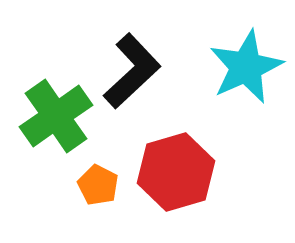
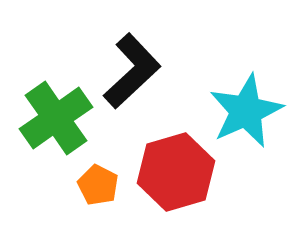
cyan star: moved 44 px down
green cross: moved 2 px down
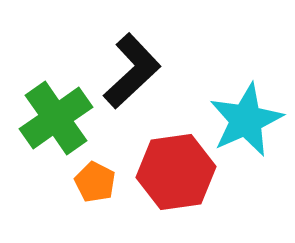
cyan star: moved 9 px down
red hexagon: rotated 8 degrees clockwise
orange pentagon: moved 3 px left, 3 px up
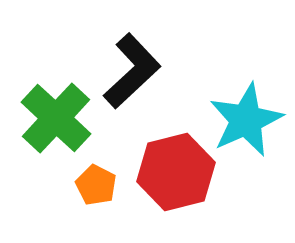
green cross: rotated 12 degrees counterclockwise
red hexagon: rotated 6 degrees counterclockwise
orange pentagon: moved 1 px right, 3 px down
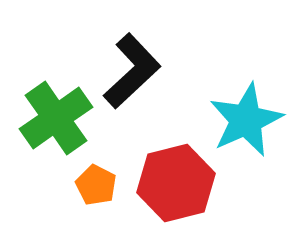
green cross: rotated 12 degrees clockwise
red hexagon: moved 11 px down
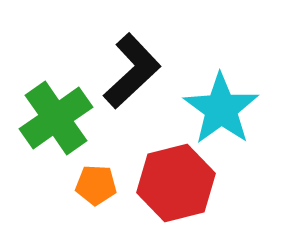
cyan star: moved 25 px left, 11 px up; rotated 12 degrees counterclockwise
orange pentagon: rotated 24 degrees counterclockwise
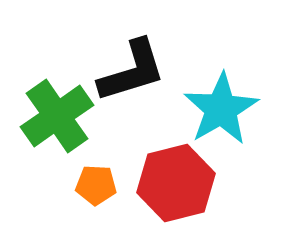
black L-shape: rotated 26 degrees clockwise
cyan star: rotated 6 degrees clockwise
green cross: moved 1 px right, 2 px up
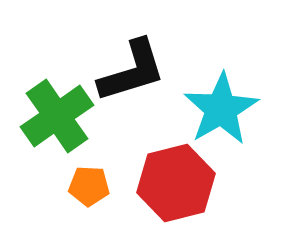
orange pentagon: moved 7 px left, 1 px down
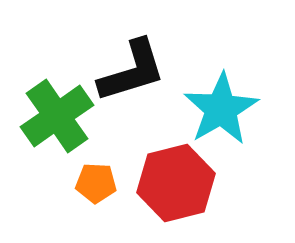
orange pentagon: moved 7 px right, 3 px up
